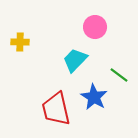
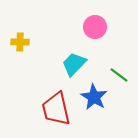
cyan trapezoid: moved 1 px left, 4 px down
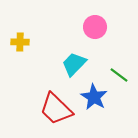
red trapezoid: rotated 33 degrees counterclockwise
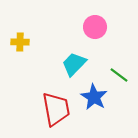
red trapezoid: rotated 144 degrees counterclockwise
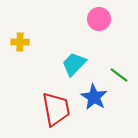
pink circle: moved 4 px right, 8 px up
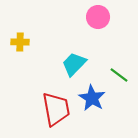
pink circle: moved 1 px left, 2 px up
blue star: moved 2 px left, 1 px down
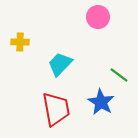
cyan trapezoid: moved 14 px left
blue star: moved 9 px right, 4 px down
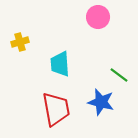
yellow cross: rotated 18 degrees counterclockwise
cyan trapezoid: rotated 48 degrees counterclockwise
blue star: rotated 16 degrees counterclockwise
